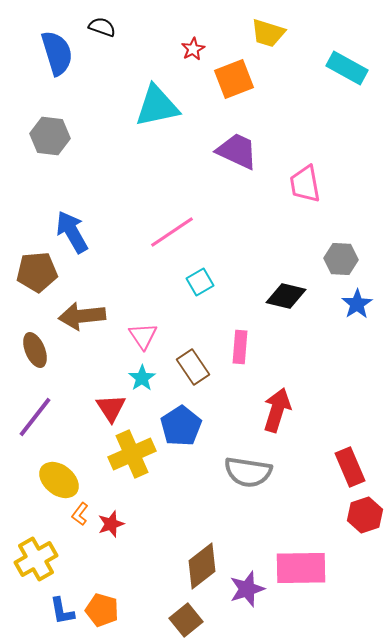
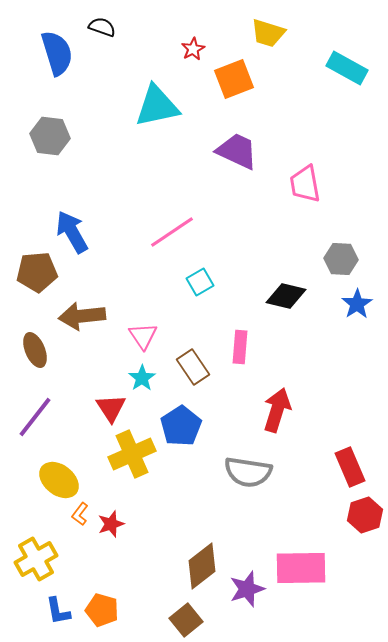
blue L-shape at (62, 611): moved 4 px left
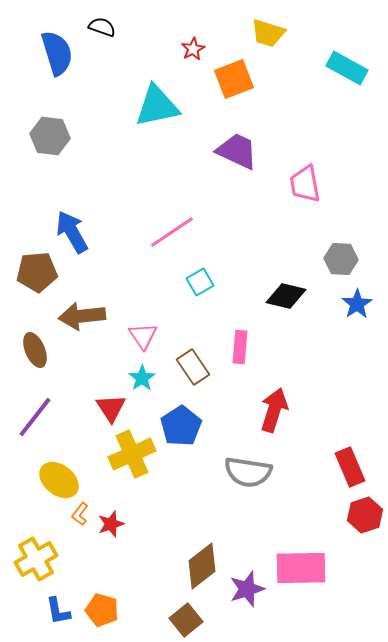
red arrow at (277, 410): moved 3 px left
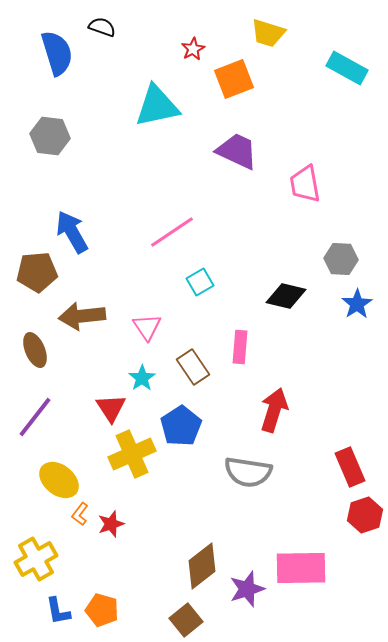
pink triangle at (143, 336): moved 4 px right, 9 px up
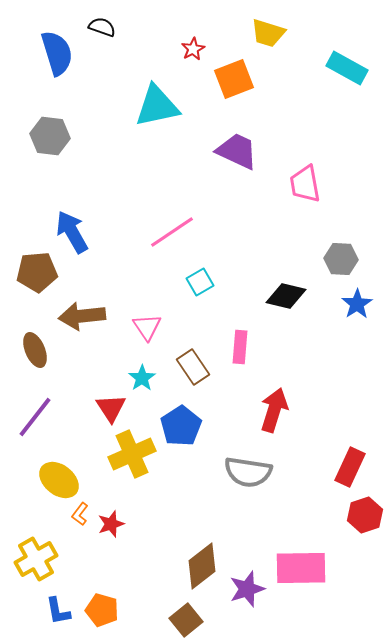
red rectangle at (350, 467): rotated 48 degrees clockwise
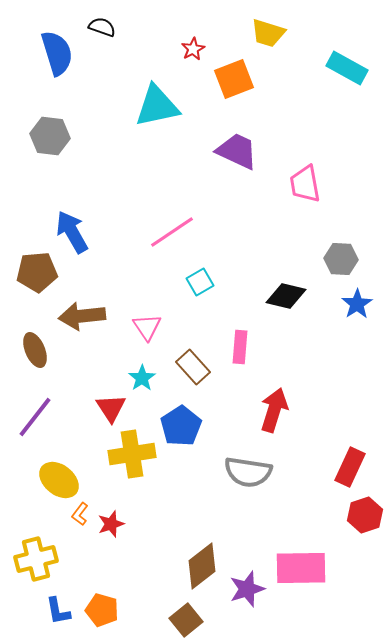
brown rectangle at (193, 367): rotated 8 degrees counterclockwise
yellow cross at (132, 454): rotated 15 degrees clockwise
yellow cross at (36, 559): rotated 15 degrees clockwise
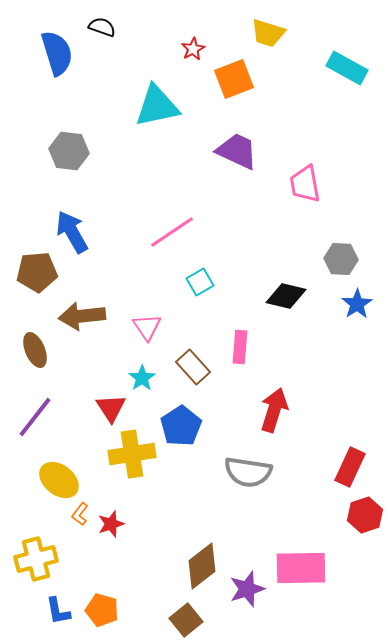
gray hexagon at (50, 136): moved 19 px right, 15 px down
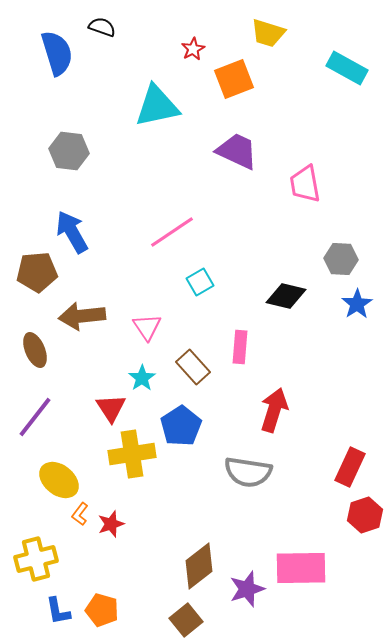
brown diamond at (202, 566): moved 3 px left
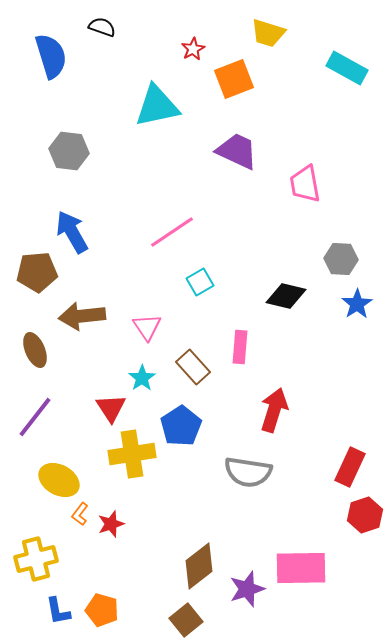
blue semicircle at (57, 53): moved 6 px left, 3 px down
yellow ellipse at (59, 480): rotated 9 degrees counterclockwise
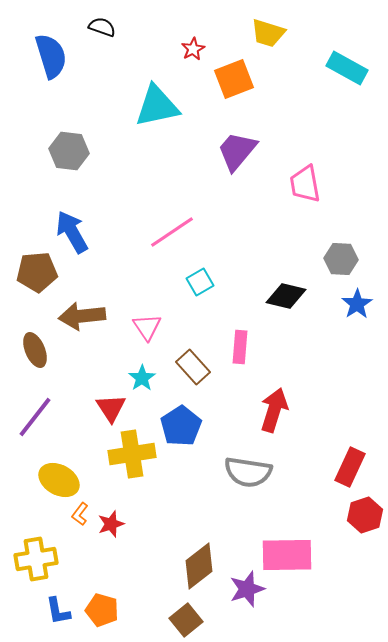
purple trapezoid at (237, 151): rotated 75 degrees counterclockwise
yellow cross at (36, 559): rotated 6 degrees clockwise
pink rectangle at (301, 568): moved 14 px left, 13 px up
